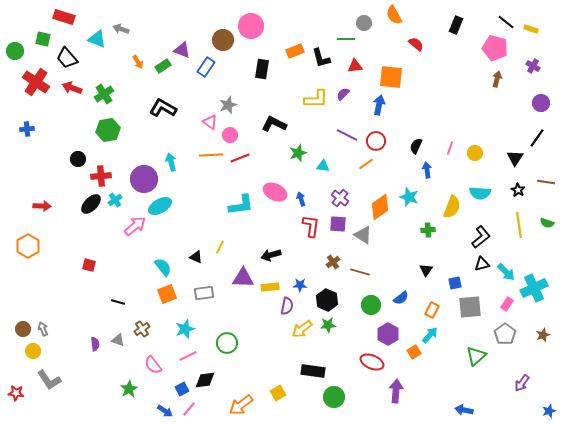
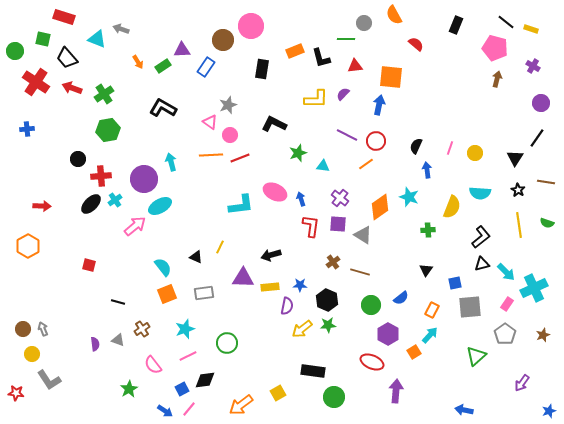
purple triangle at (182, 50): rotated 24 degrees counterclockwise
yellow circle at (33, 351): moved 1 px left, 3 px down
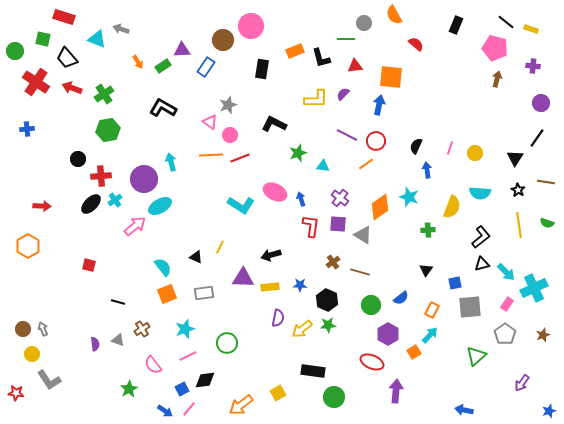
purple cross at (533, 66): rotated 24 degrees counterclockwise
cyan L-shape at (241, 205): rotated 40 degrees clockwise
purple semicircle at (287, 306): moved 9 px left, 12 px down
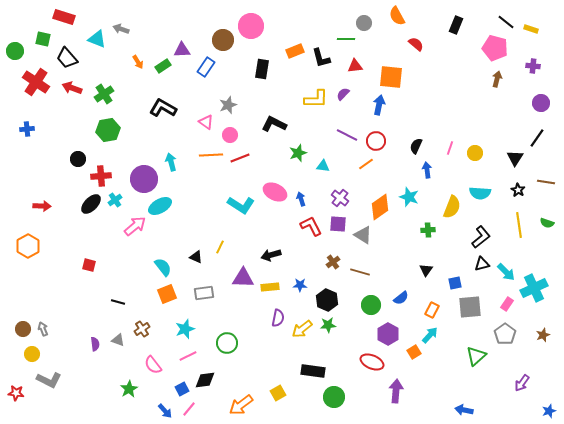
orange semicircle at (394, 15): moved 3 px right, 1 px down
pink triangle at (210, 122): moved 4 px left
red L-shape at (311, 226): rotated 35 degrees counterclockwise
gray L-shape at (49, 380): rotated 30 degrees counterclockwise
blue arrow at (165, 411): rotated 14 degrees clockwise
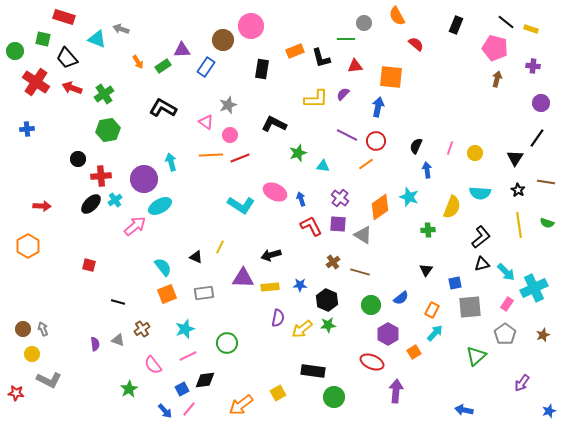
blue arrow at (379, 105): moved 1 px left, 2 px down
cyan arrow at (430, 335): moved 5 px right, 2 px up
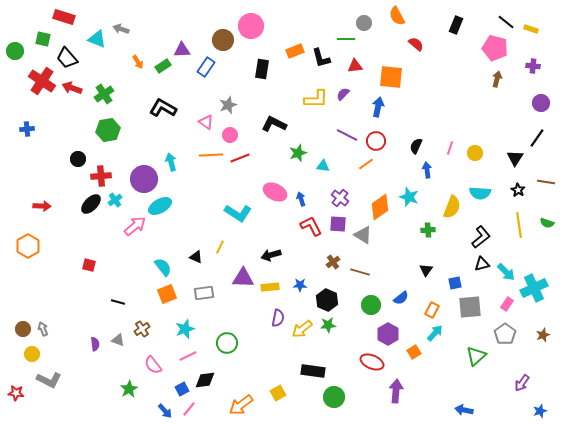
red cross at (36, 82): moved 6 px right, 1 px up
cyan L-shape at (241, 205): moved 3 px left, 8 px down
blue star at (549, 411): moved 9 px left
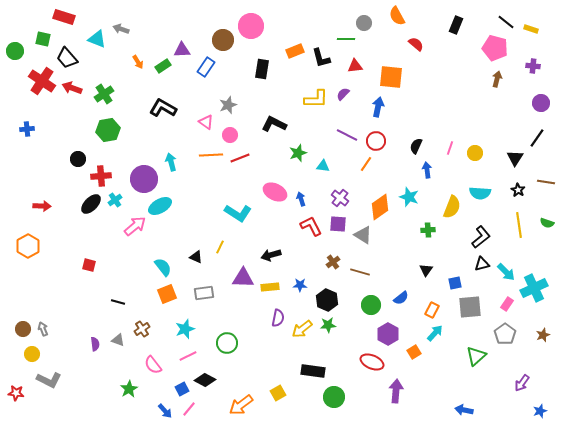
orange line at (366, 164): rotated 21 degrees counterclockwise
black diamond at (205, 380): rotated 35 degrees clockwise
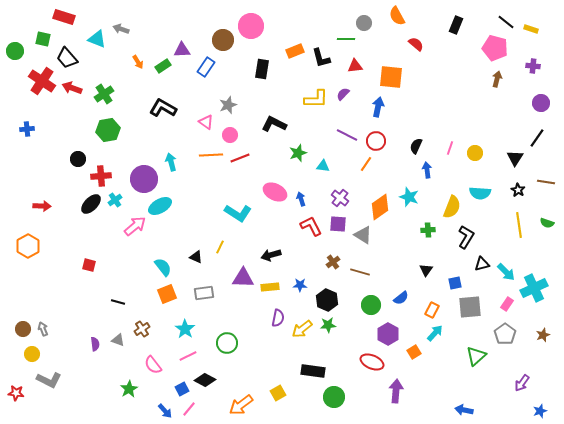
black L-shape at (481, 237): moved 15 px left; rotated 20 degrees counterclockwise
cyan star at (185, 329): rotated 18 degrees counterclockwise
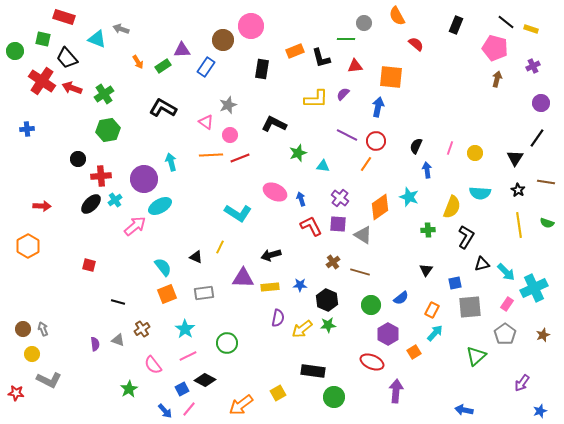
purple cross at (533, 66): rotated 32 degrees counterclockwise
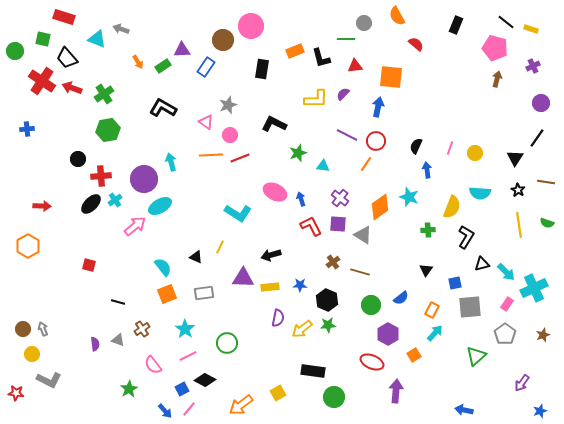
orange square at (414, 352): moved 3 px down
